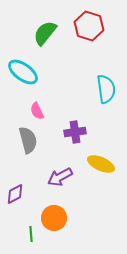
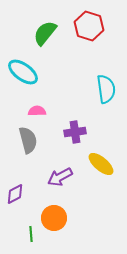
pink semicircle: rotated 114 degrees clockwise
yellow ellipse: rotated 16 degrees clockwise
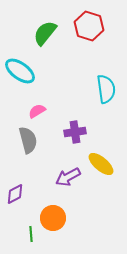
cyan ellipse: moved 3 px left, 1 px up
pink semicircle: rotated 30 degrees counterclockwise
purple arrow: moved 8 px right
orange circle: moved 1 px left
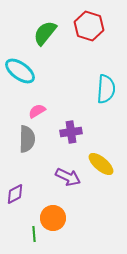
cyan semicircle: rotated 12 degrees clockwise
purple cross: moved 4 px left
gray semicircle: moved 1 px left, 1 px up; rotated 16 degrees clockwise
purple arrow: rotated 125 degrees counterclockwise
green line: moved 3 px right
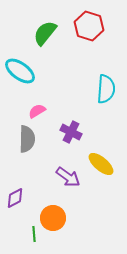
purple cross: rotated 35 degrees clockwise
purple arrow: rotated 10 degrees clockwise
purple diamond: moved 4 px down
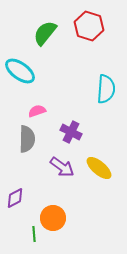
pink semicircle: rotated 12 degrees clockwise
yellow ellipse: moved 2 px left, 4 px down
purple arrow: moved 6 px left, 10 px up
